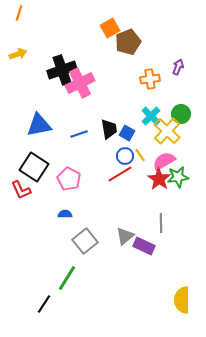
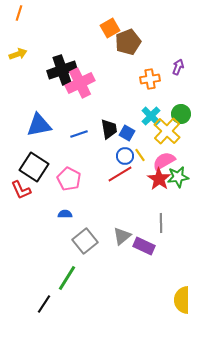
gray triangle: moved 3 px left
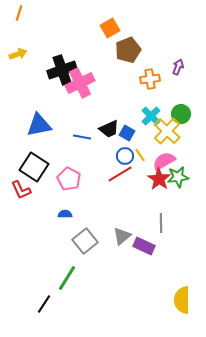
brown pentagon: moved 8 px down
black trapezoid: rotated 75 degrees clockwise
blue line: moved 3 px right, 3 px down; rotated 30 degrees clockwise
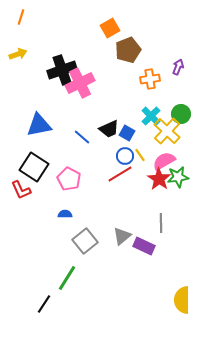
orange line: moved 2 px right, 4 px down
blue line: rotated 30 degrees clockwise
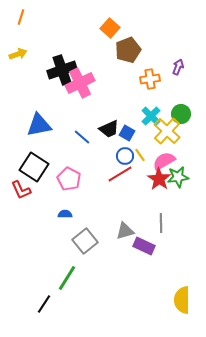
orange square: rotated 18 degrees counterclockwise
gray triangle: moved 3 px right, 5 px up; rotated 24 degrees clockwise
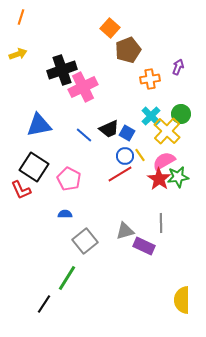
pink cross: moved 3 px right, 4 px down
blue line: moved 2 px right, 2 px up
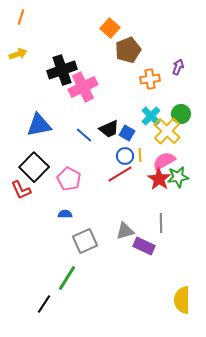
yellow line: rotated 32 degrees clockwise
black square: rotated 12 degrees clockwise
gray square: rotated 15 degrees clockwise
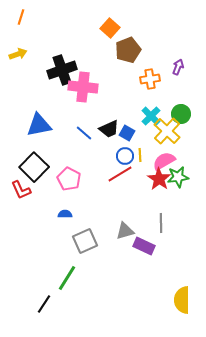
pink cross: rotated 32 degrees clockwise
blue line: moved 2 px up
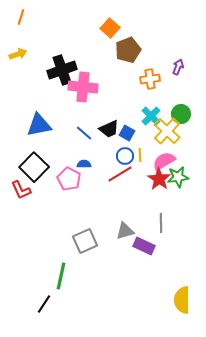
blue semicircle: moved 19 px right, 50 px up
green line: moved 6 px left, 2 px up; rotated 20 degrees counterclockwise
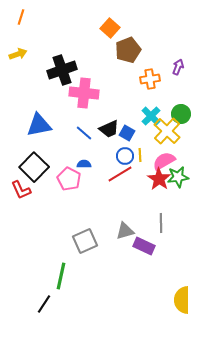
pink cross: moved 1 px right, 6 px down
